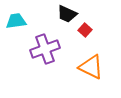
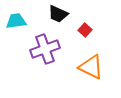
black trapezoid: moved 9 px left
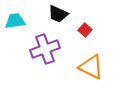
cyan trapezoid: moved 1 px left
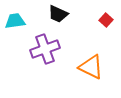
red square: moved 21 px right, 10 px up
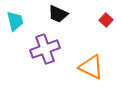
cyan trapezoid: rotated 85 degrees clockwise
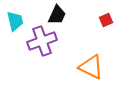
black trapezoid: moved 1 px left, 1 px down; rotated 90 degrees counterclockwise
red square: rotated 24 degrees clockwise
purple cross: moved 3 px left, 8 px up
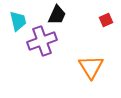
cyan trapezoid: moved 3 px right
orange triangle: rotated 32 degrees clockwise
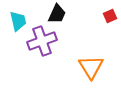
black trapezoid: moved 1 px up
red square: moved 4 px right, 4 px up
